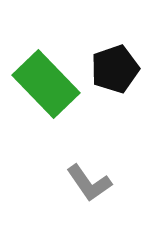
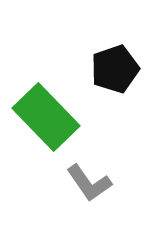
green rectangle: moved 33 px down
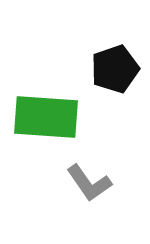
green rectangle: rotated 42 degrees counterclockwise
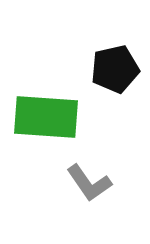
black pentagon: rotated 6 degrees clockwise
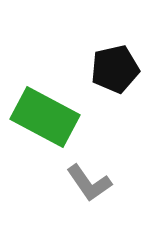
green rectangle: moved 1 px left; rotated 24 degrees clockwise
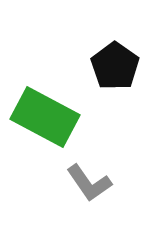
black pentagon: moved 3 px up; rotated 24 degrees counterclockwise
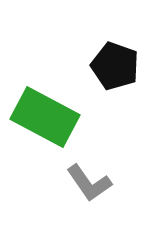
black pentagon: rotated 15 degrees counterclockwise
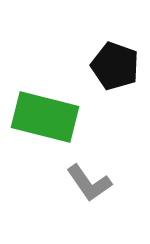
green rectangle: rotated 14 degrees counterclockwise
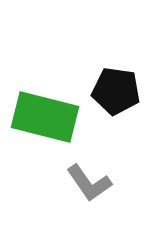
black pentagon: moved 1 px right, 25 px down; rotated 12 degrees counterclockwise
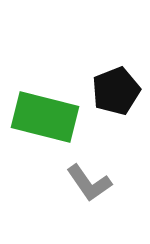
black pentagon: rotated 30 degrees counterclockwise
